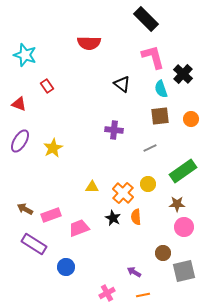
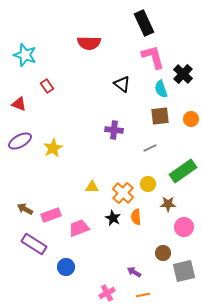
black rectangle: moved 2 px left, 4 px down; rotated 20 degrees clockwise
purple ellipse: rotated 30 degrees clockwise
brown star: moved 9 px left
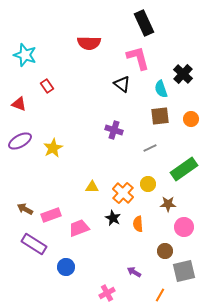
pink L-shape: moved 15 px left, 1 px down
purple cross: rotated 12 degrees clockwise
green rectangle: moved 1 px right, 2 px up
orange semicircle: moved 2 px right, 7 px down
brown circle: moved 2 px right, 2 px up
orange line: moved 17 px right; rotated 48 degrees counterclockwise
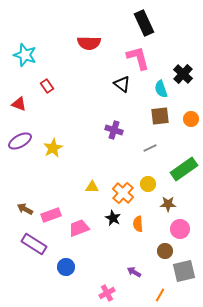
pink circle: moved 4 px left, 2 px down
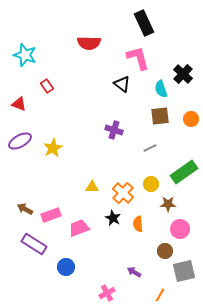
green rectangle: moved 3 px down
yellow circle: moved 3 px right
